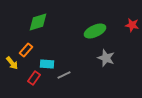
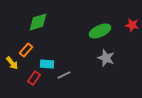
green ellipse: moved 5 px right
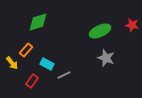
cyan rectangle: rotated 24 degrees clockwise
red rectangle: moved 2 px left, 3 px down
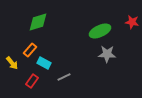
red star: moved 3 px up
orange rectangle: moved 4 px right
gray star: moved 1 px right, 4 px up; rotated 18 degrees counterclockwise
cyan rectangle: moved 3 px left, 1 px up
gray line: moved 2 px down
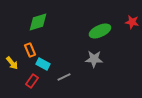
orange rectangle: rotated 64 degrees counterclockwise
gray star: moved 13 px left, 5 px down
cyan rectangle: moved 1 px left, 1 px down
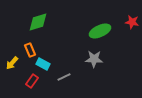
yellow arrow: rotated 80 degrees clockwise
